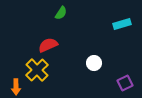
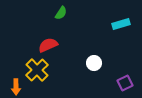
cyan rectangle: moved 1 px left
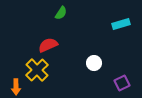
purple square: moved 3 px left
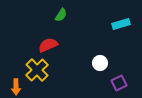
green semicircle: moved 2 px down
white circle: moved 6 px right
purple square: moved 3 px left
